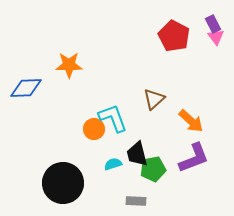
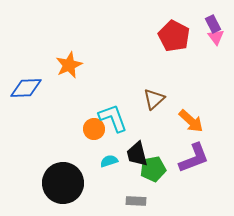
orange star: rotated 24 degrees counterclockwise
cyan semicircle: moved 4 px left, 3 px up
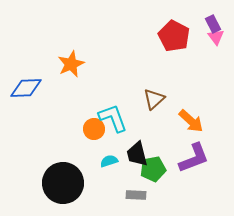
orange star: moved 2 px right, 1 px up
gray rectangle: moved 6 px up
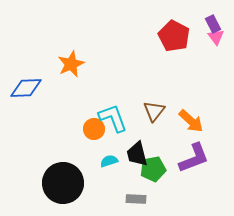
brown triangle: moved 12 px down; rotated 10 degrees counterclockwise
gray rectangle: moved 4 px down
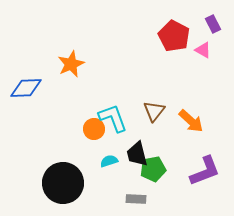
pink triangle: moved 13 px left, 13 px down; rotated 24 degrees counterclockwise
purple L-shape: moved 11 px right, 13 px down
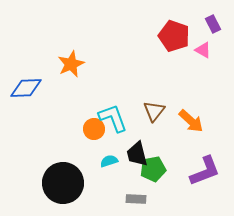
red pentagon: rotated 8 degrees counterclockwise
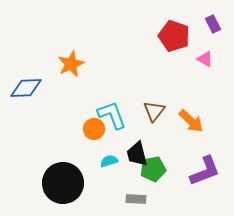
pink triangle: moved 2 px right, 9 px down
cyan L-shape: moved 1 px left, 3 px up
